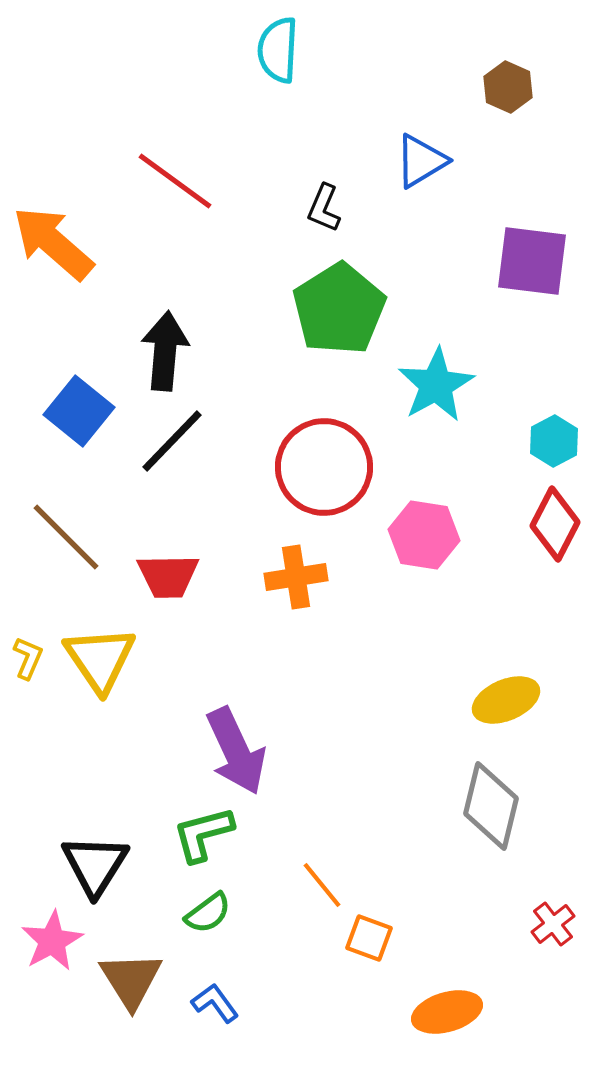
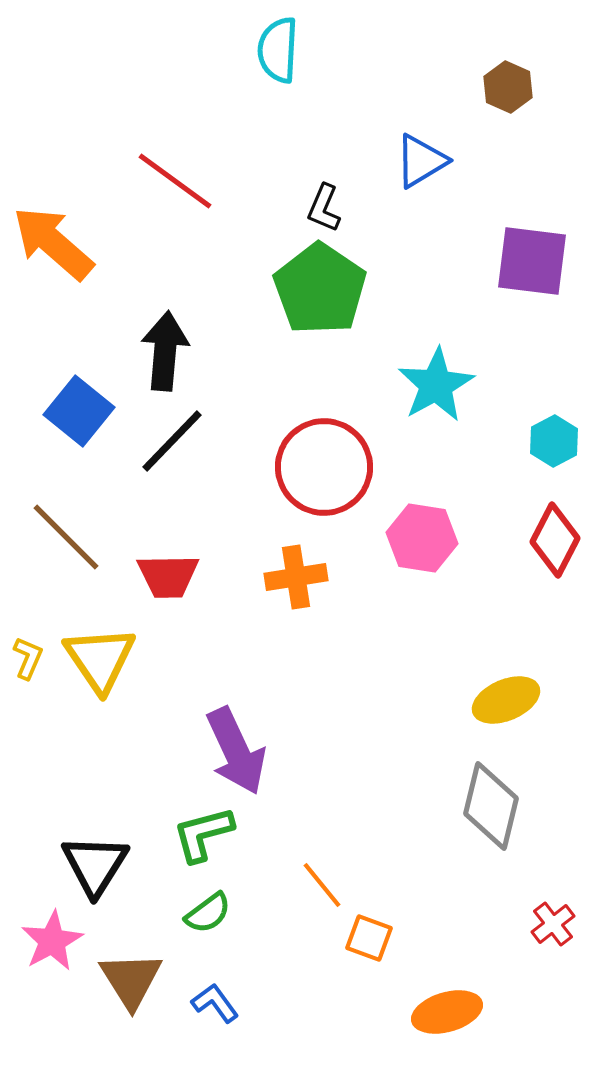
green pentagon: moved 19 px left, 20 px up; rotated 6 degrees counterclockwise
red diamond: moved 16 px down
pink hexagon: moved 2 px left, 3 px down
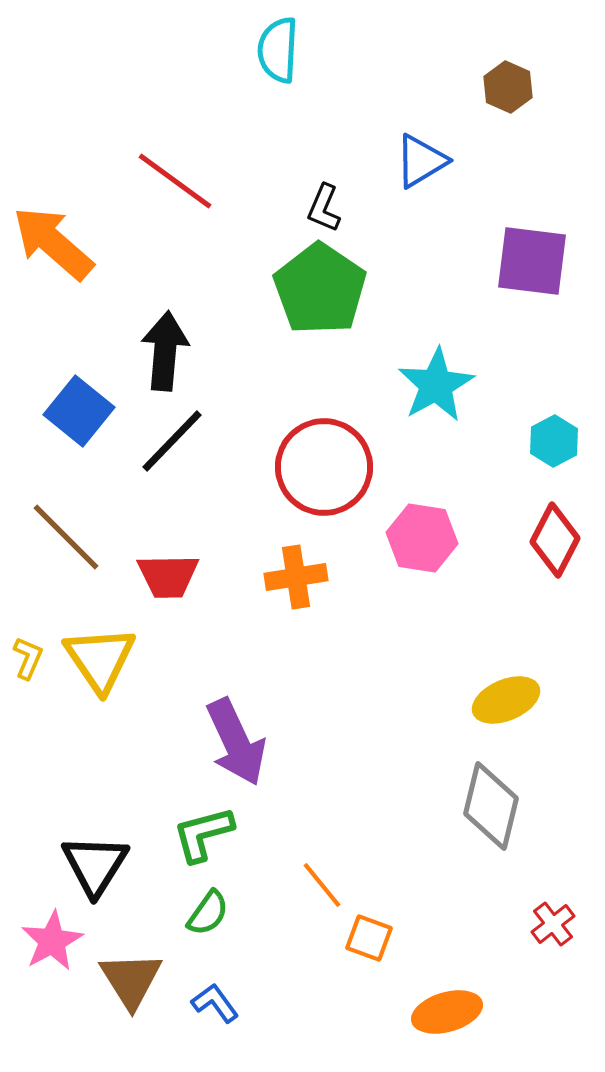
purple arrow: moved 9 px up
green semicircle: rotated 18 degrees counterclockwise
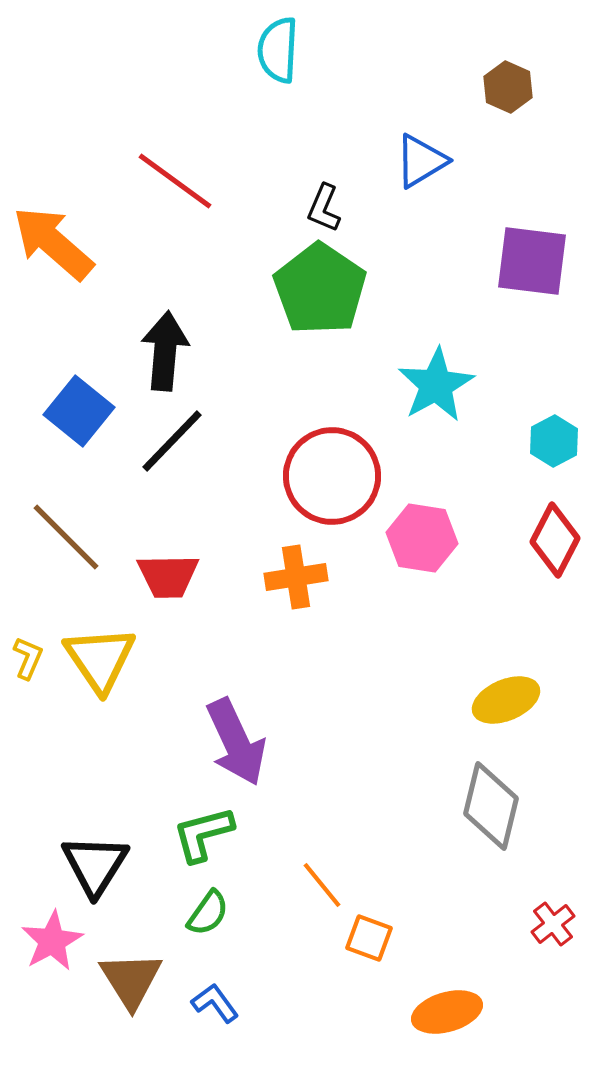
red circle: moved 8 px right, 9 px down
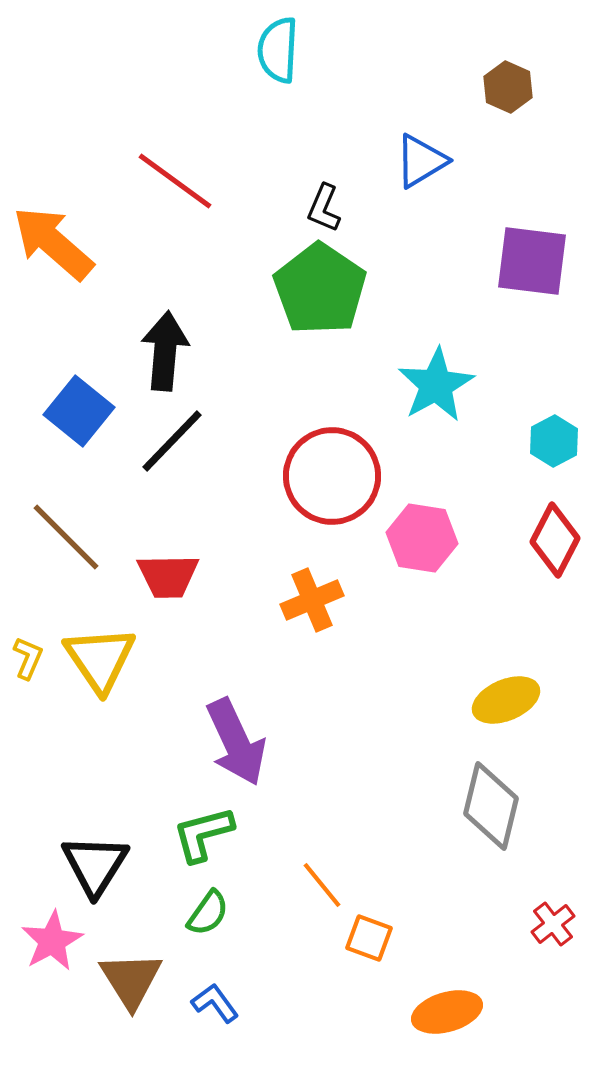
orange cross: moved 16 px right, 23 px down; rotated 14 degrees counterclockwise
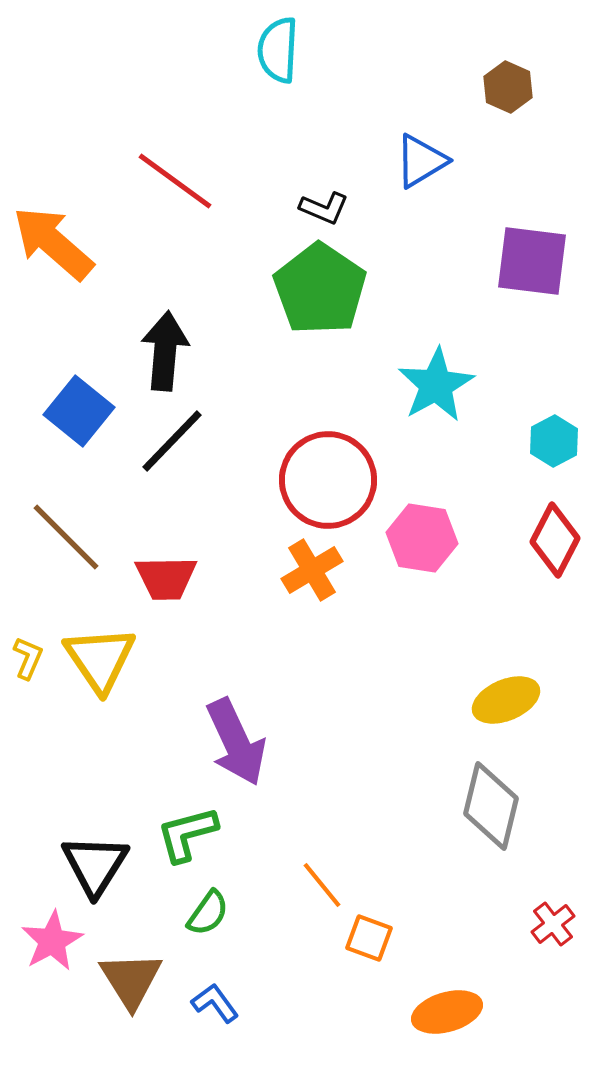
black L-shape: rotated 90 degrees counterclockwise
red circle: moved 4 px left, 4 px down
red trapezoid: moved 2 px left, 2 px down
orange cross: moved 30 px up; rotated 8 degrees counterclockwise
green L-shape: moved 16 px left
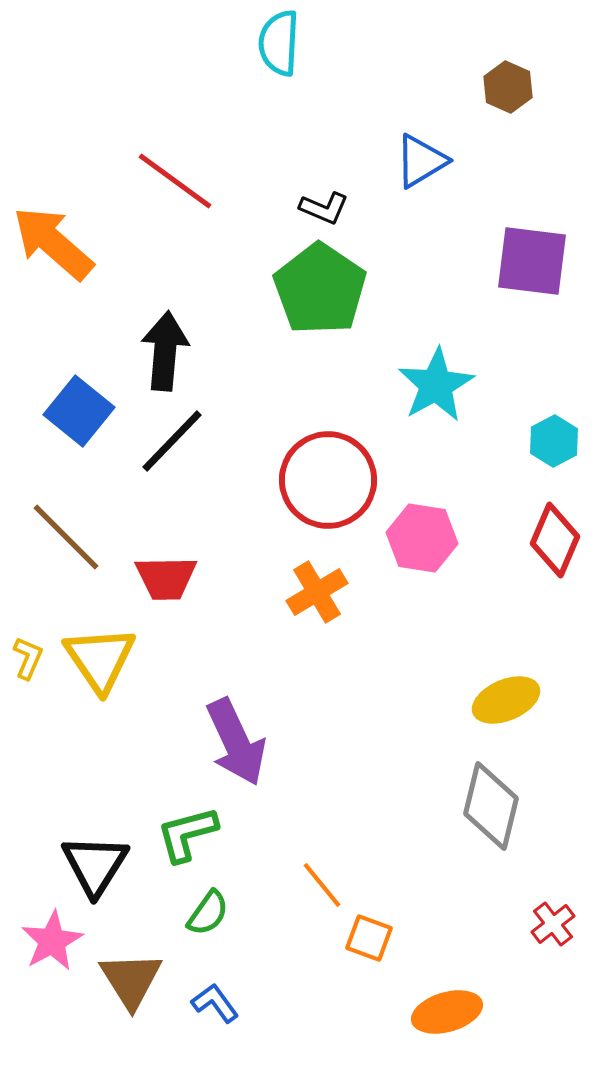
cyan semicircle: moved 1 px right, 7 px up
red diamond: rotated 4 degrees counterclockwise
orange cross: moved 5 px right, 22 px down
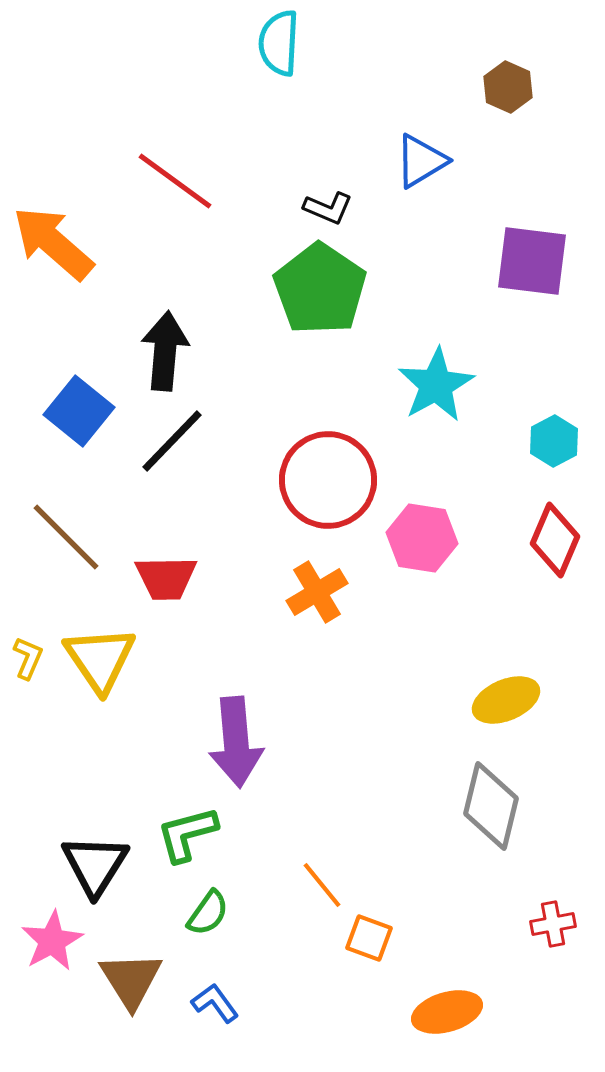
black L-shape: moved 4 px right
purple arrow: rotated 20 degrees clockwise
red cross: rotated 27 degrees clockwise
